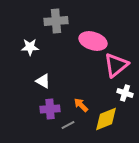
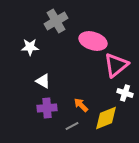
gray cross: rotated 25 degrees counterclockwise
purple cross: moved 3 px left, 1 px up
yellow diamond: moved 1 px up
gray line: moved 4 px right, 1 px down
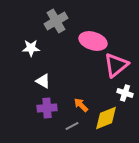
white star: moved 1 px right, 1 px down
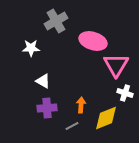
pink triangle: rotated 20 degrees counterclockwise
orange arrow: rotated 49 degrees clockwise
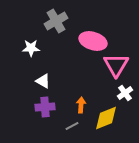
white cross: rotated 35 degrees clockwise
purple cross: moved 2 px left, 1 px up
